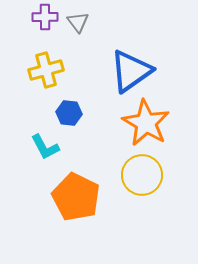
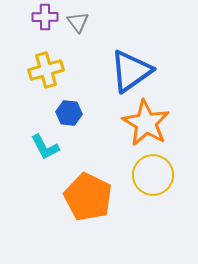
yellow circle: moved 11 px right
orange pentagon: moved 12 px right
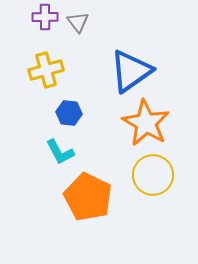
cyan L-shape: moved 15 px right, 5 px down
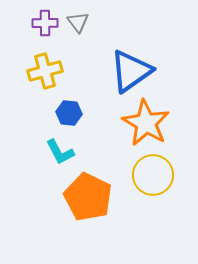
purple cross: moved 6 px down
yellow cross: moved 1 px left, 1 px down
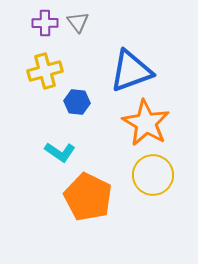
blue triangle: rotated 15 degrees clockwise
blue hexagon: moved 8 px right, 11 px up
cyan L-shape: rotated 28 degrees counterclockwise
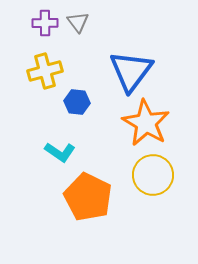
blue triangle: rotated 33 degrees counterclockwise
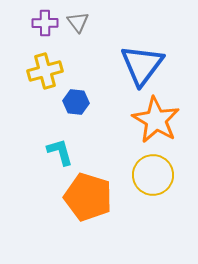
blue triangle: moved 11 px right, 6 px up
blue hexagon: moved 1 px left
orange star: moved 10 px right, 3 px up
cyan L-shape: rotated 140 degrees counterclockwise
orange pentagon: rotated 9 degrees counterclockwise
